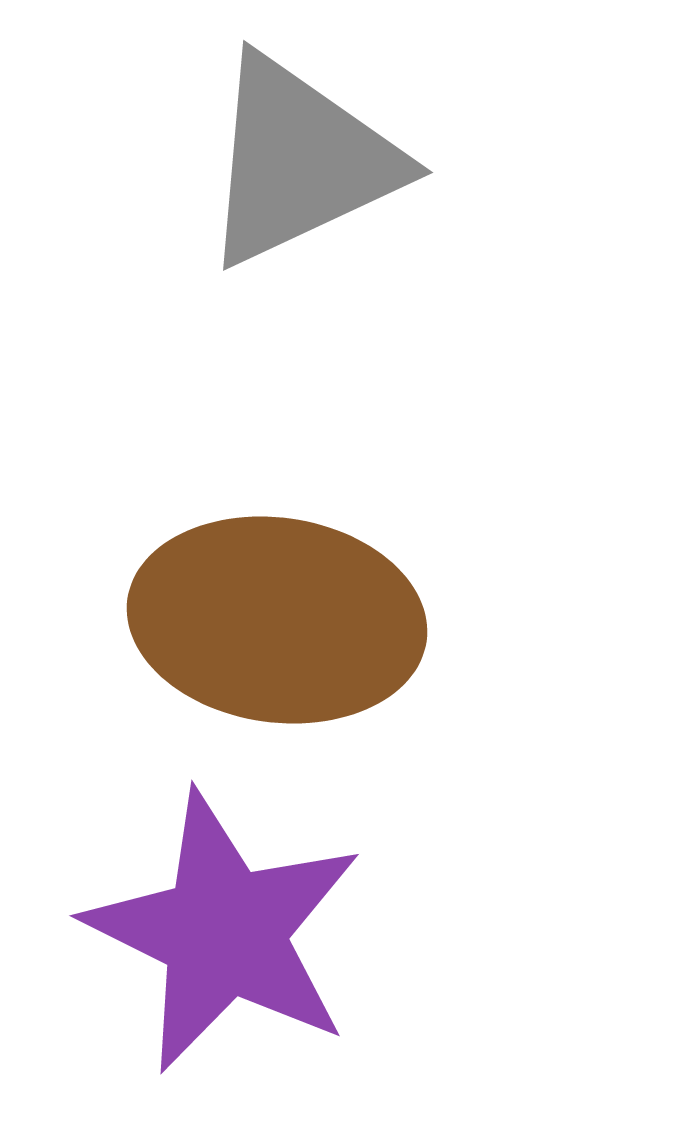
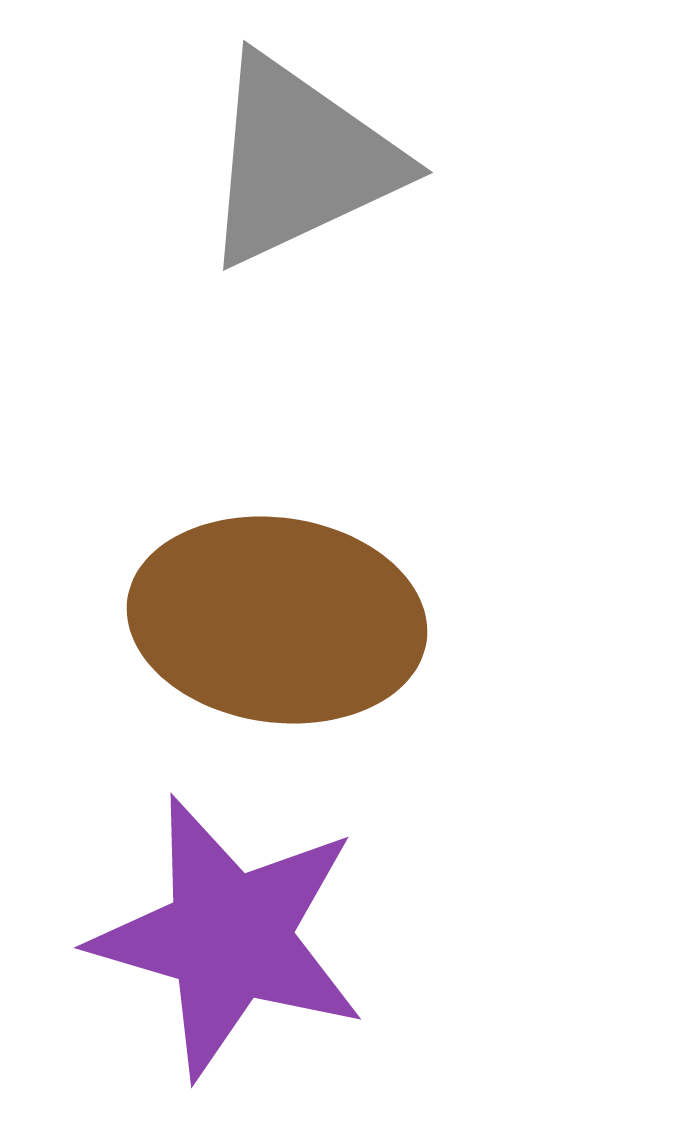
purple star: moved 5 px right, 5 px down; rotated 10 degrees counterclockwise
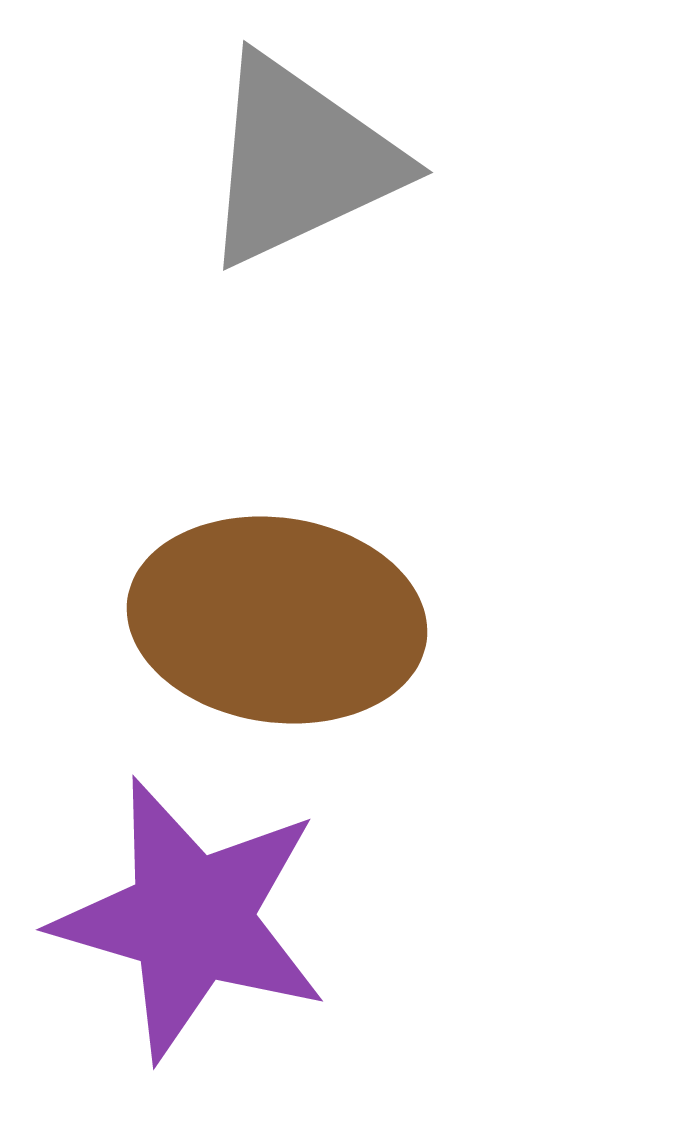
purple star: moved 38 px left, 18 px up
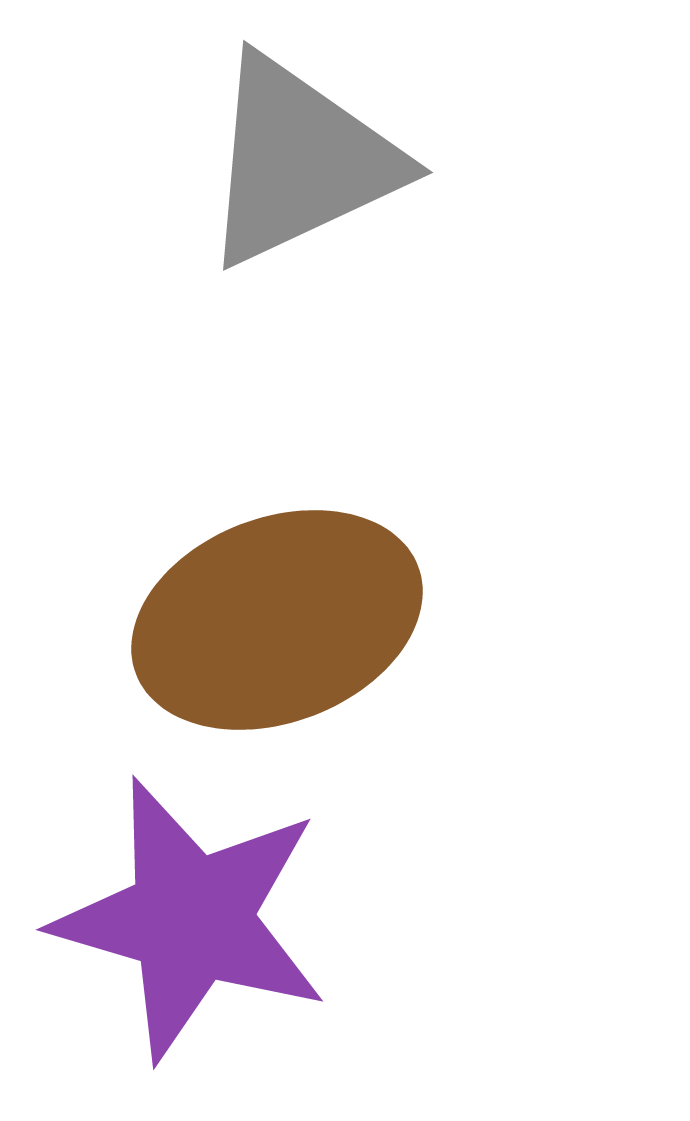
brown ellipse: rotated 29 degrees counterclockwise
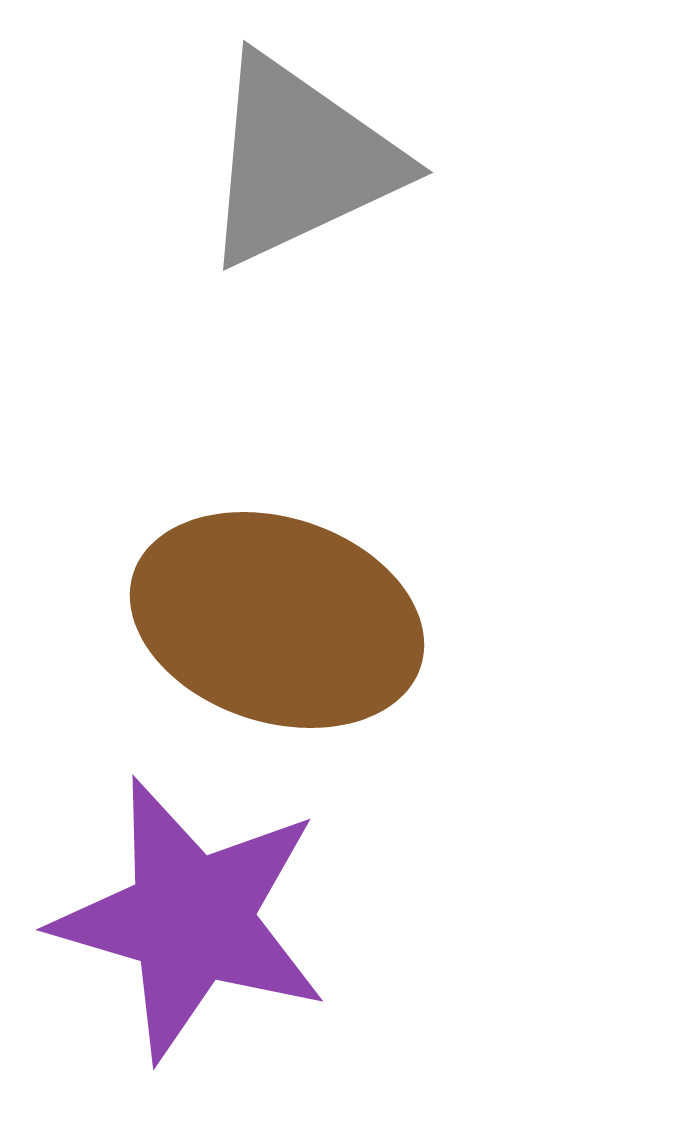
brown ellipse: rotated 39 degrees clockwise
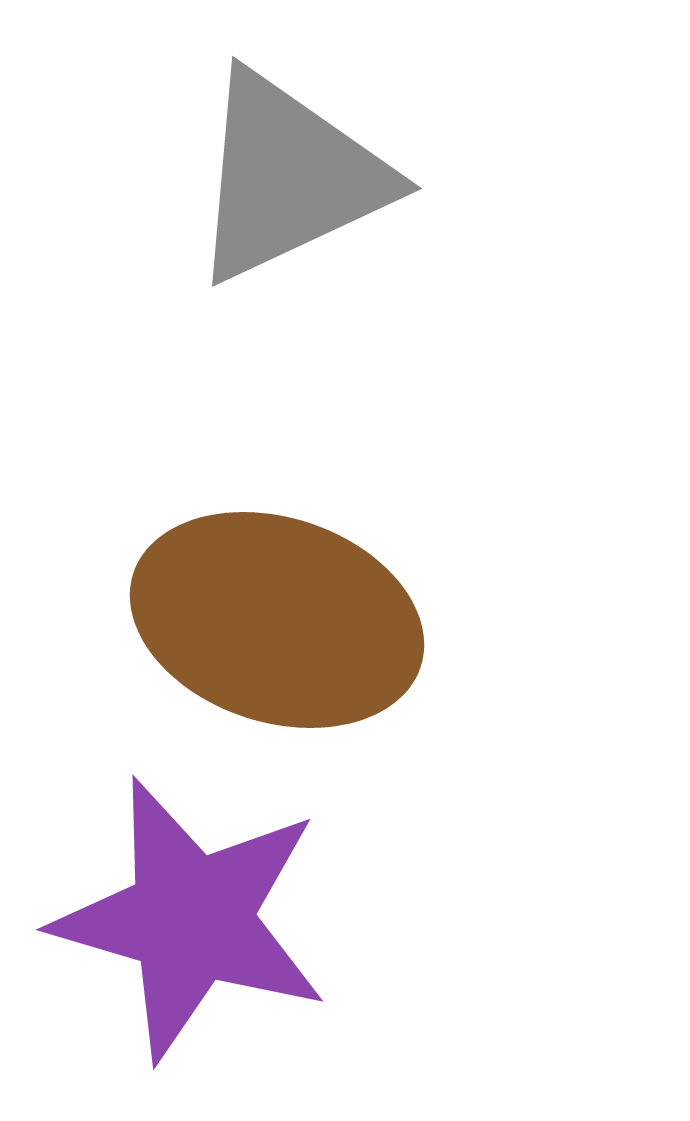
gray triangle: moved 11 px left, 16 px down
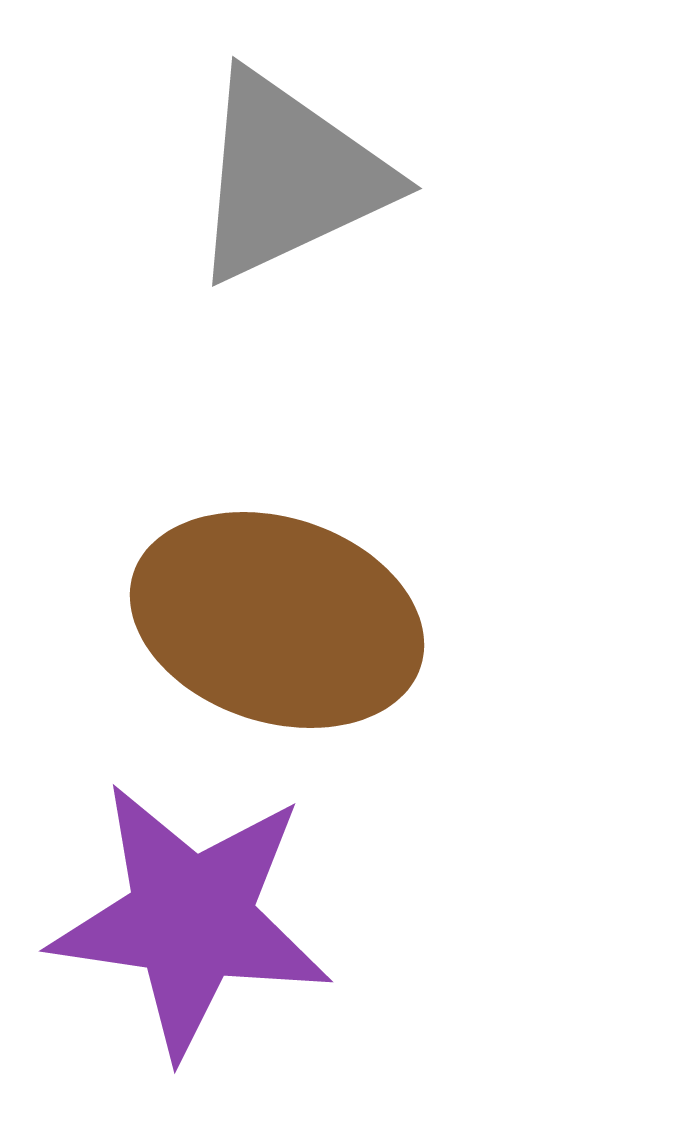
purple star: rotated 8 degrees counterclockwise
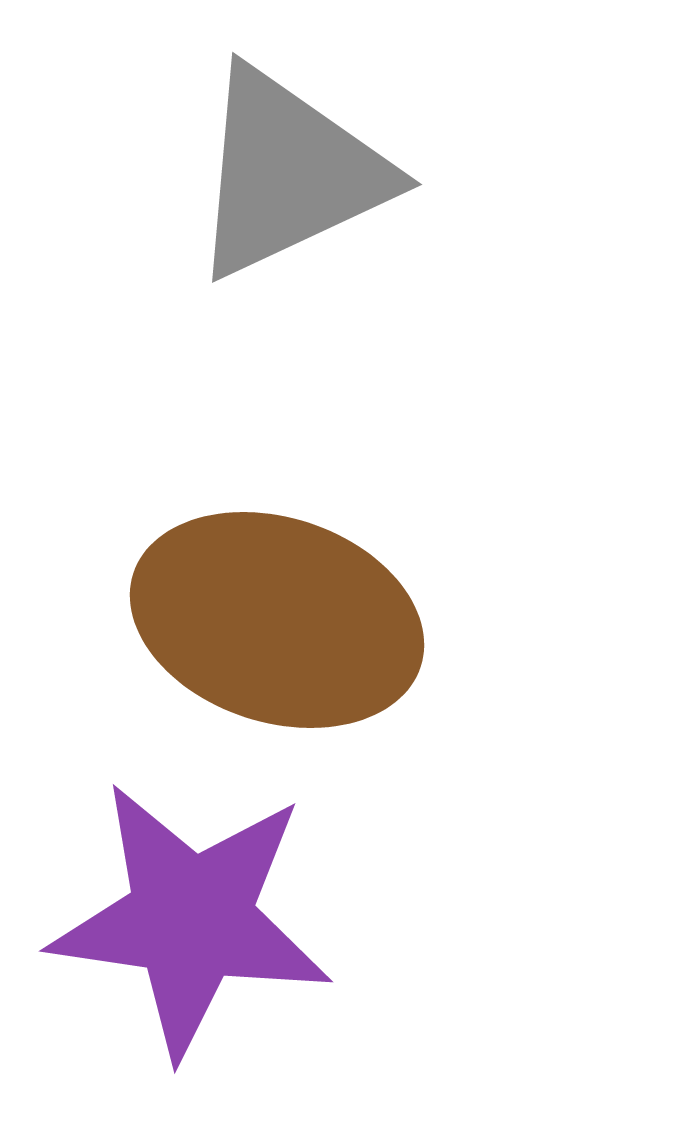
gray triangle: moved 4 px up
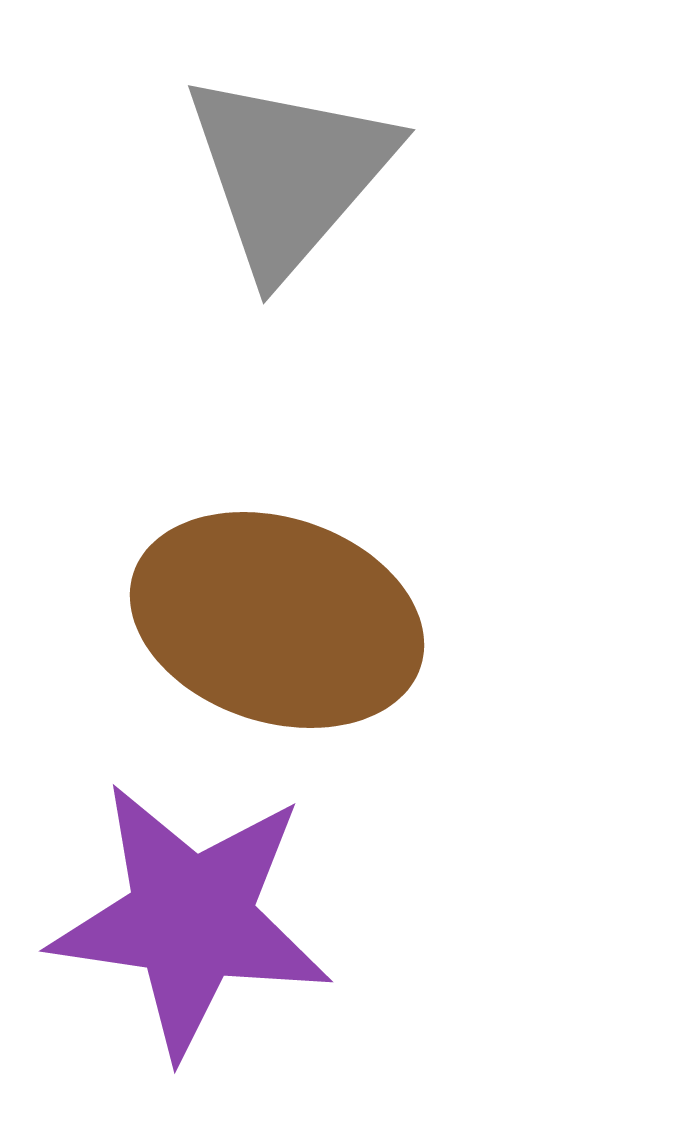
gray triangle: rotated 24 degrees counterclockwise
